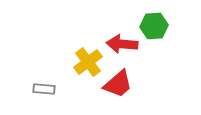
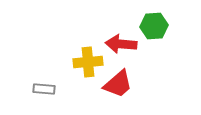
red arrow: moved 1 px left
yellow cross: rotated 32 degrees clockwise
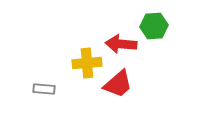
yellow cross: moved 1 px left, 1 px down
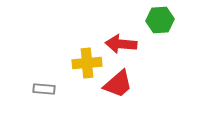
green hexagon: moved 6 px right, 6 px up
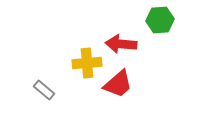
gray rectangle: moved 1 px down; rotated 35 degrees clockwise
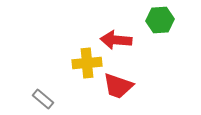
red arrow: moved 5 px left, 4 px up
red trapezoid: moved 2 px down; rotated 60 degrees clockwise
gray rectangle: moved 1 px left, 9 px down
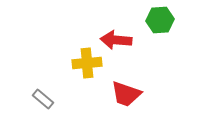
red trapezoid: moved 8 px right, 8 px down
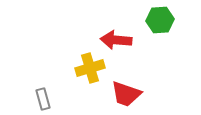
yellow cross: moved 3 px right, 5 px down; rotated 12 degrees counterclockwise
gray rectangle: rotated 35 degrees clockwise
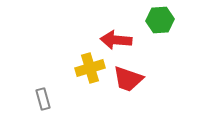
red trapezoid: moved 2 px right, 15 px up
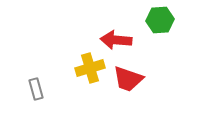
gray rectangle: moved 7 px left, 10 px up
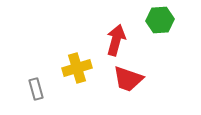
red arrow: rotated 100 degrees clockwise
yellow cross: moved 13 px left
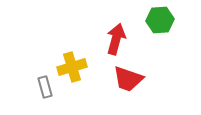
red arrow: moved 1 px up
yellow cross: moved 5 px left, 1 px up
gray rectangle: moved 9 px right, 2 px up
